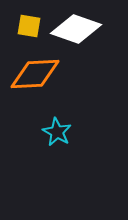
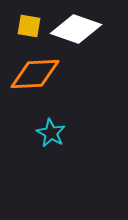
cyan star: moved 6 px left, 1 px down
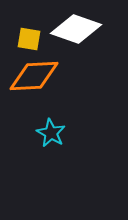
yellow square: moved 13 px down
orange diamond: moved 1 px left, 2 px down
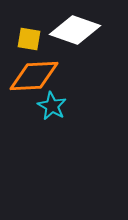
white diamond: moved 1 px left, 1 px down
cyan star: moved 1 px right, 27 px up
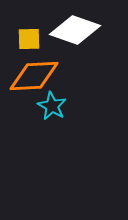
yellow square: rotated 10 degrees counterclockwise
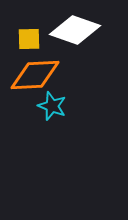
orange diamond: moved 1 px right, 1 px up
cyan star: rotated 8 degrees counterclockwise
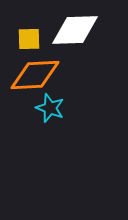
white diamond: rotated 21 degrees counterclockwise
cyan star: moved 2 px left, 2 px down
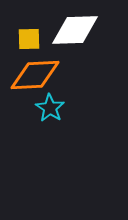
cyan star: rotated 12 degrees clockwise
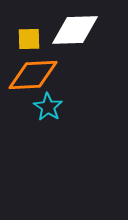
orange diamond: moved 2 px left
cyan star: moved 2 px left, 1 px up
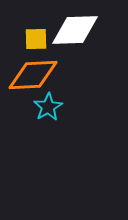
yellow square: moved 7 px right
cyan star: rotated 8 degrees clockwise
